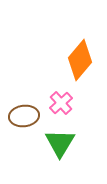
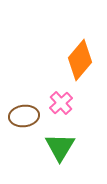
green triangle: moved 4 px down
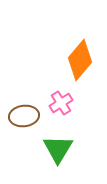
pink cross: rotated 10 degrees clockwise
green triangle: moved 2 px left, 2 px down
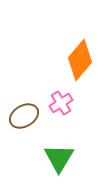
brown ellipse: rotated 24 degrees counterclockwise
green triangle: moved 1 px right, 9 px down
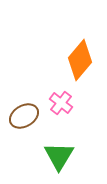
pink cross: rotated 20 degrees counterclockwise
green triangle: moved 2 px up
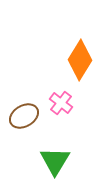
orange diamond: rotated 9 degrees counterclockwise
green triangle: moved 4 px left, 5 px down
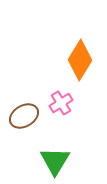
pink cross: rotated 20 degrees clockwise
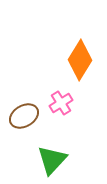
green triangle: moved 3 px left, 1 px up; rotated 12 degrees clockwise
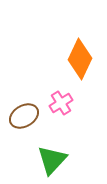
orange diamond: moved 1 px up; rotated 6 degrees counterclockwise
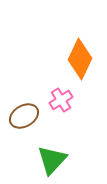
pink cross: moved 3 px up
